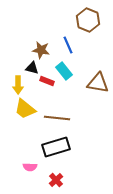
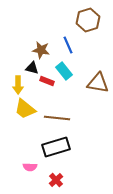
brown hexagon: rotated 20 degrees clockwise
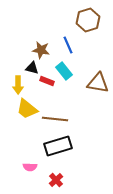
yellow trapezoid: moved 2 px right
brown line: moved 2 px left, 1 px down
black rectangle: moved 2 px right, 1 px up
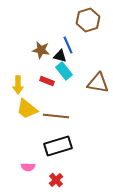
black triangle: moved 28 px right, 12 px up
brown line: moved 1 px right, 3 px up
pink semicircle: moved 2 px left
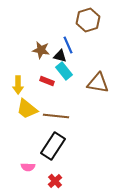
black rectangle: moved 5 px left; rotated 40 degrees counterclockwise
red cross: moved 1 px left, 1 px down
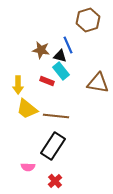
cyan rectangle: moved 3 px left
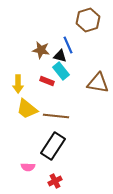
yellow arrow: moved 1 px up
red cross: rotated 16 degrees clockwise
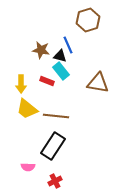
yellow arrow: moved 3 px right
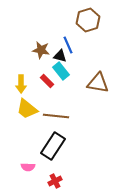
red rectangle: rotated 24 degrees clockwise
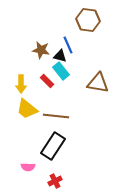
brown hexagon: rotated 25 degrees clockwise
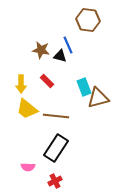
cyan rectangle: moved 23 px right, 16 px down; rotated 18 degrees clockwise
brown triangle: moved 15 px down; rotated 25 degrees counterclockwise
black rectangle: moved 3 px right, 2 px down
